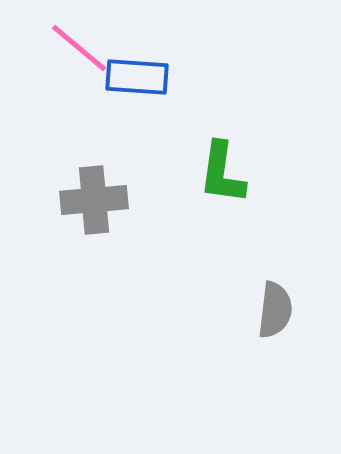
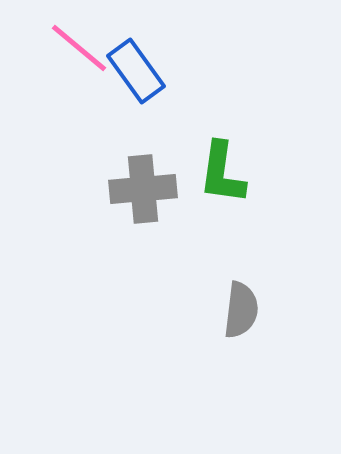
blue rectangle: moved 1 px left, 6 px up; rotated 50 degrees clockwise
gray cross: moved 49 px right, 11 px up
gray semicircle: moved 34 px left
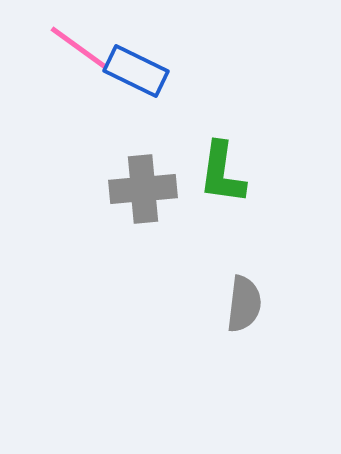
pink line: rotated 4 degrees counterclockwise
blue rectangle: rotated 28 degrees counterclockwise
gray semicircle: moved 3 px right, 6 px up
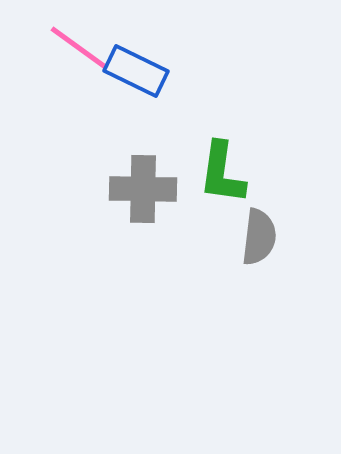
gray cross: rotated 6 degrees clockwise
gray semicircle: moved 15 px right, 67 px up
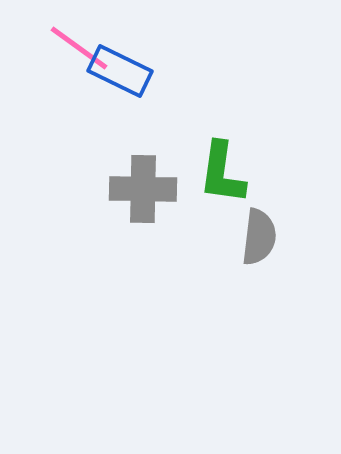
blue rectangle: moved 16 px left
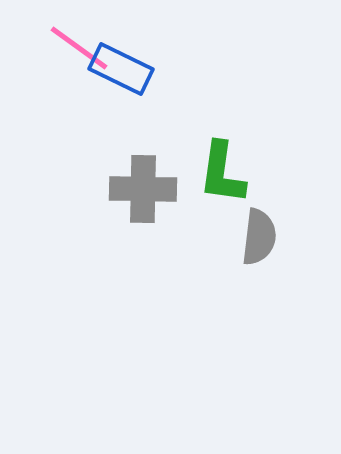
blue rectangle: moved 1 px right, 2 px up
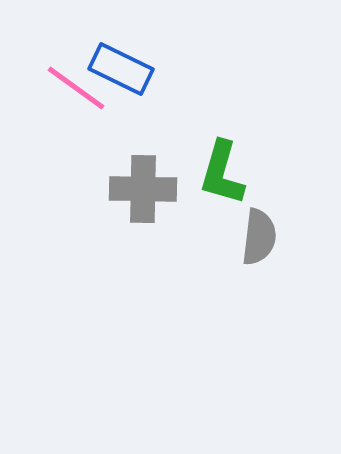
pink line: moved 3 px left, 40 px down
green L-shape: rotated 8 degrees clockwise
